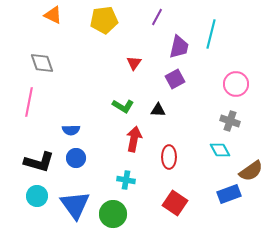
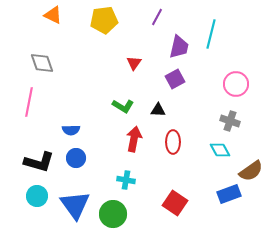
red ellipse: moved 4 px right, 15 px up
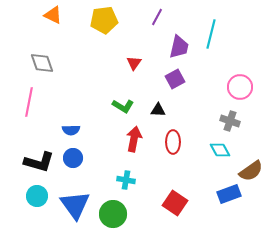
pink circle: moved 4 px right, 3 px down
blue circle: moved 3 px left
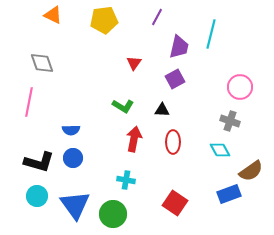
black triangle: moved 4 px right
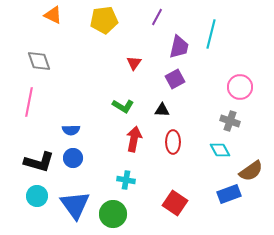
gray diamond: moved 3 px left, 2 px up
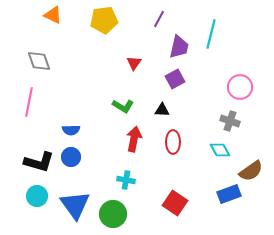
purple line: moved 2 px right, 2 px down
blue circle: moved 2 px left, 1 px up
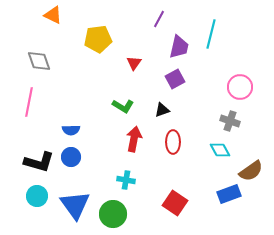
yellow pentagon: moved 6 px left, 19 px down
black triangle: rotated 21 degrees counterclockwise
